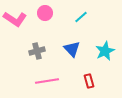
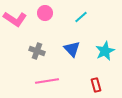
gray cross: rotated 35 degrees clockwise
red rectangle: moved 7 px right, 4 px down
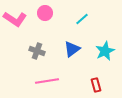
cyan line: moved 1 px right, 2 px down
blue triangle: rotated 36 degrees clockwise
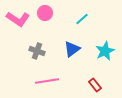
pink L-shape: moved 3 px right
red rectangle: moved 1 px left; rotated 24 degrees counterclockwise
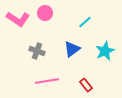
cyan line: moved 3 px right, 3 px down
red rectangle: moved 9 px left
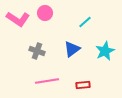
red rectangle: moved 3 px left; rotated 56 degrees counterclockwise
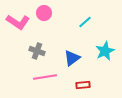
pink circle: moved 1 px left
pink L-shape: moved 3 px down
blue triangle: moved 9 px down
pink line: moved 2 px left, 4 px up
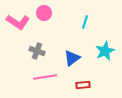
cyan line: rotated 32 degrees counterclockwise
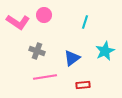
pink circle: moved 2 px down
